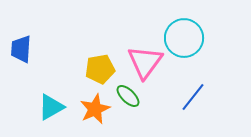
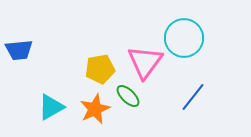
blue trapezoid: moved 2 px left, 1 px down; rotated 100 degrees counterclockwise
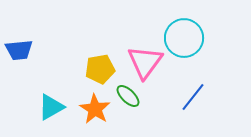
orange star: rotated 16 degrees counterclockwise
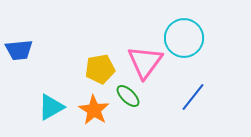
orange star: moved 1 px left, 1 px down
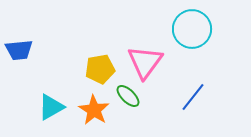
cyan circle: moved 8 px right, 9 px up
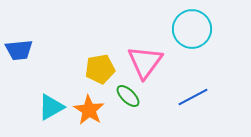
blue line: rotated 24 degrees clockwise
orange star: moved 5 px left
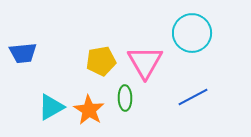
cyan circle: moved 4 px down
blue trapezoid: moved 4 px right, 3 px down
pink triangle: rotated 6 degrees counterclockwise
yellow pentagon: moved 1 px right, 8 px up
green ellipse: moved 3 px left, 2 px down; rotated 45 degrees clockwise
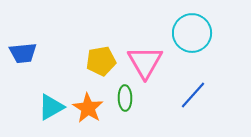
blue line: moved 2 px up; rotated 20 degrees counterclockwise
orange star: moved 1 px left, 2 px up
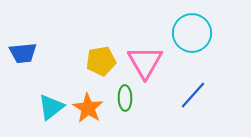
cyan triangle: rotated 8 degrees counterclockwise
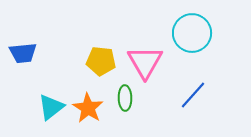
yellow pentagon: rotated 16 degrees clockwise
